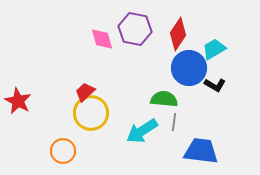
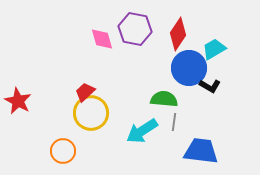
black L-shape: moved 5 px left, 1 px down
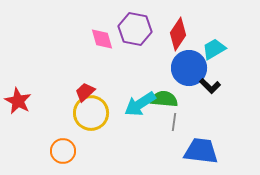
black L-shape: rotated 15 degrees clockwise
cyan arrow: moved 2 px left, 27 px up
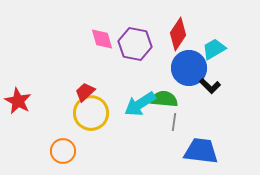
purple hexagon: moved 15 px down
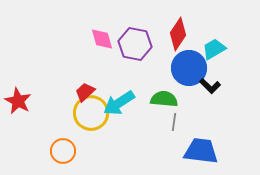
cyan arrow: moved 21 px left, 1 px up
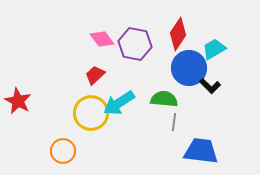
pink diamond: rotated 20 degrees counterclockwise
red trapezoid: moved 10 px right, 17 px up
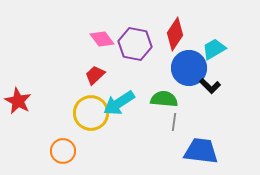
red diamond: moved 3 px left
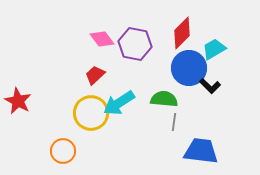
red diamond: moved 7 px right, 1 px up; rotated 12 degrees clockwise
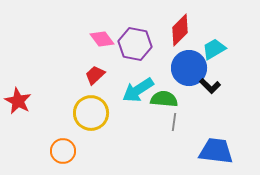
red diamond: moved 2 px left, 3 px up
cyan arrow: moved 19 px right, 13 px up
blue trapezoid: moved 15 px right
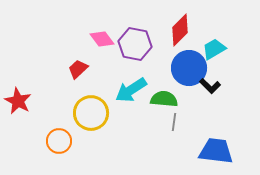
red trapezoid: moved 17 px left, 6 px up
cyan arrow: moved 7 px left
orange circle: moved 4 px left, 10 px up
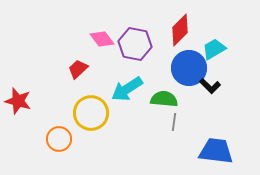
cyan arrow: moved 4 px left, 1 px up
red star: rotated 12 degrees counterclockwise
orange circle: moved 2 px up
